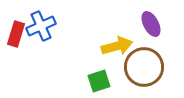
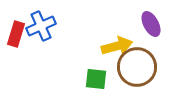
brown circle: moved 7 px left
green square: moved 3 px left, 2 px up; rotated 25 degrees clockwise
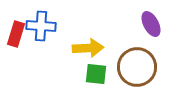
blue cross: rotated 28 degrees clockwise
yellow arrow: moved 29 px left, 2 px down; rotated 12 degrees clockwise
green square: moved 5 px up
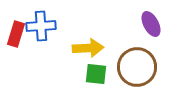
blue cross: rotated 8 degrees counterclockwise
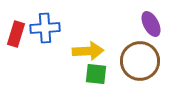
blue cross: moved 4 px right, 2 px down
yellow arrow: moved 3 px down
brown circle: moved 3 px right, 6 px up
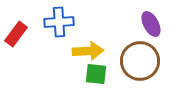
blue cross: moved 14 px right, 6 px up
red rectangle: rotated 20 degrees clockwise
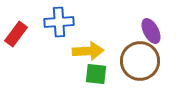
purple ellipse: moved 7 px down
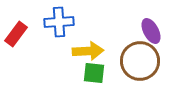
green square: moved 2 px left, 1 px up
